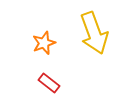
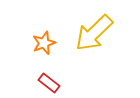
yellow arrow: rotated 66 degrees clockwise
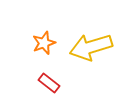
yellow arrow: moved 3 px left, 14 px down; rotated 27 degrees clockwise
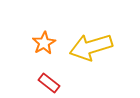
orange star: rotated 10 degrees counterclockwise
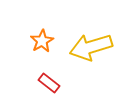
orange star: moved 2 px left, 2 px up
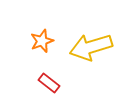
orange star: rotated 10 degrees clockwise
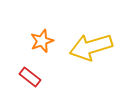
red rectangle: moved 19 px left, 6 px up
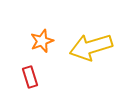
red rectangle: rotated 35 degrees clockwise
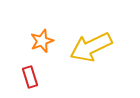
yellow arrow: rotated 9 degrees counterclockwise
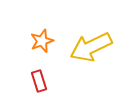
red rectangle: moved 9 px right, 4 px down
